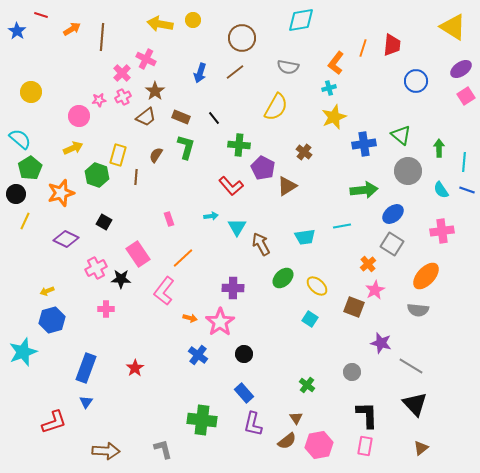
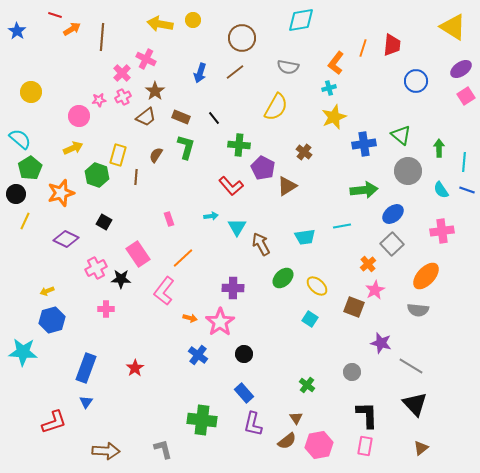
red line at (41, 15): moved 14 px right
gray square at (392, 244): rotated 15 degrees clockwise
cyan star at (23, 352): rotated 24 degrees clockwise
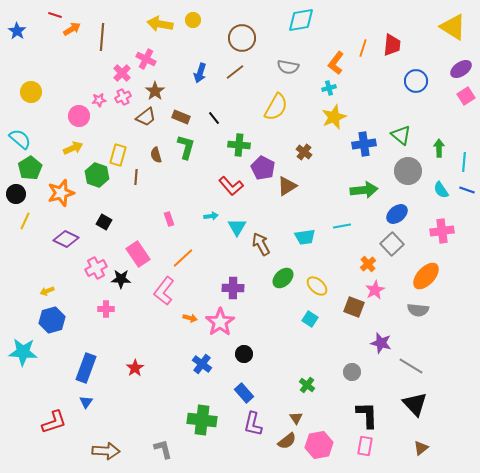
brown semicircle at (156, 155): rotated 49 degrees counterclockwise
blue ellipse at (393, 214): moved 4 px right
blue cross at (198, 355): moved 4 px right, 9 px down
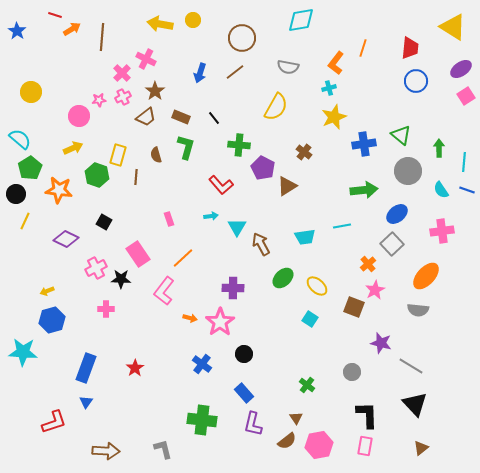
red trapezoid at (392, 45): moved 18 px right, 3 px down
red L-shape at (231, 186): moved 10 px left, 1 px up
orange star at (61, 193): moved 2 px left, 3 px up; rotated 24 degrees clockwise
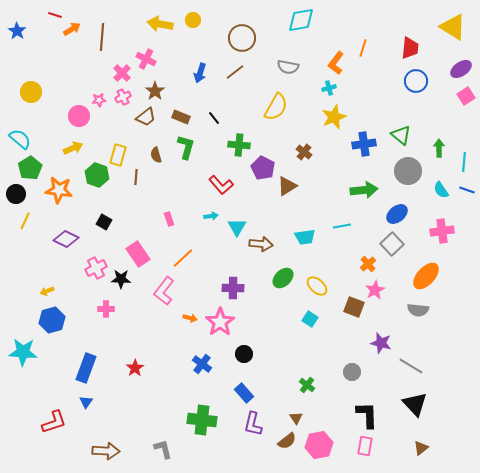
brown arrow at (261, 244): rotated 125 degrees clockwise
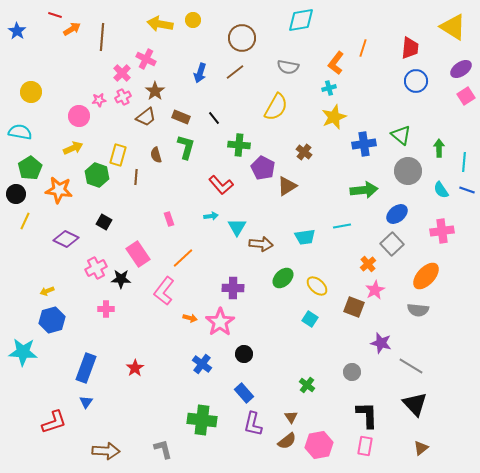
cyan semicircle at (20, 139): moved 7 px up; rotated 30 degrees counterclockwise
brown triangle at (296, 418): moved 5 px left, 1 px up
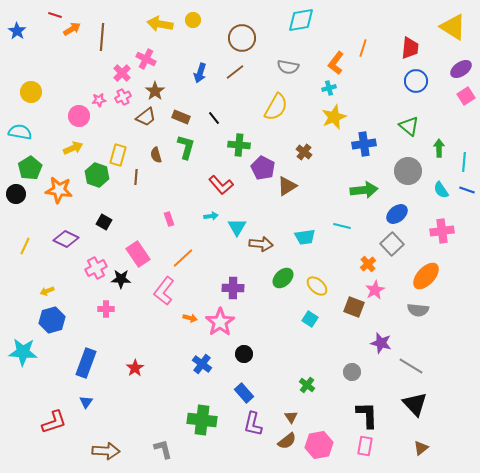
green triangle at (401, 135): moved 8 px right, 9 px up
yellow line at (25, 221): moved 25 px down
cyan line at (342, 226): rotated 24 degrees clockwise
blue rectangle at (86, 368): moved 5 px up
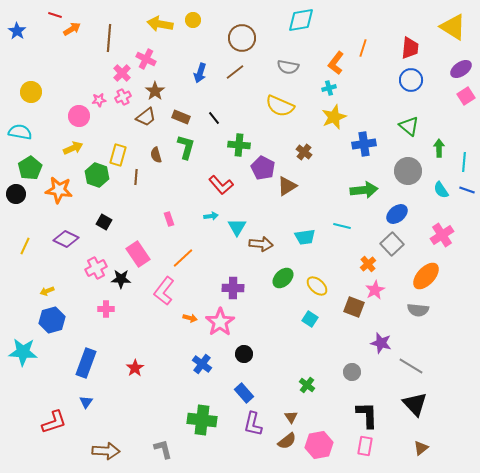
brown line at (102, 37): moved 7 px right, 1 px down
blue circle at (416, 81): moved 5 px left, 1 px up
yellow semicircle at (276, 107): moved 4 px right, 1 px up; rotated 84 degrees clockwise
pink cross at (442, 231): moved 4 px down; rotated 25 degrees counterclockwise
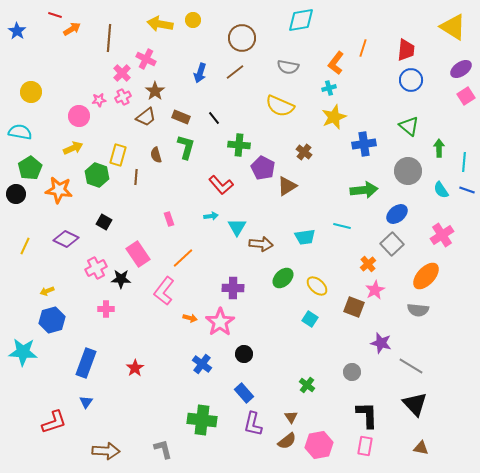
red trapezoid at (410, 48): moved 4 px left, 2 px down
brown triangle at (421, 448): rotated 49 degrees clockwise
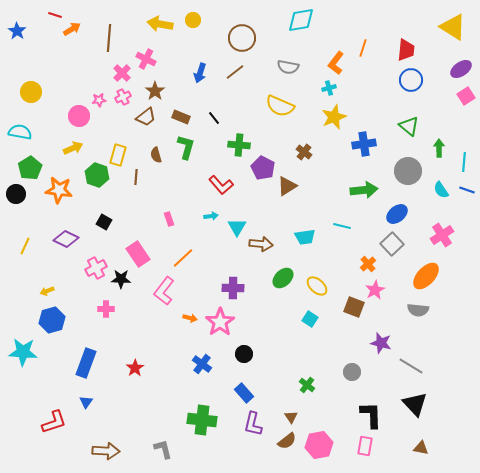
black L-shape at (367, 415): moved 4 px right
